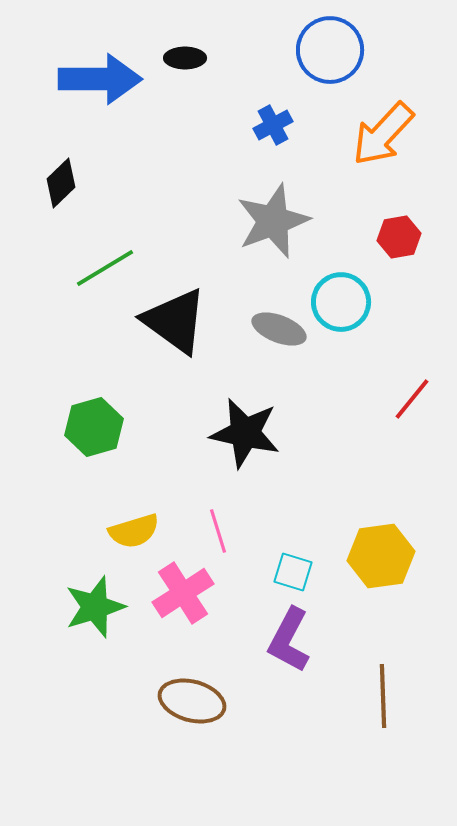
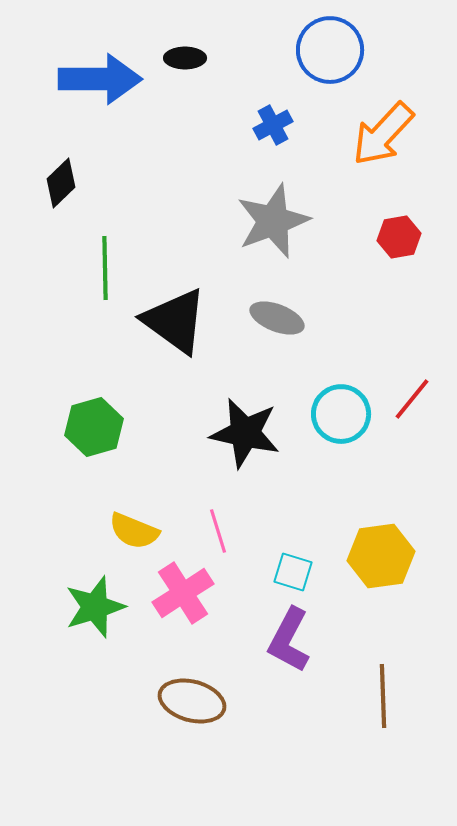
green line: rotated 60 degrees counterclockwise
cyan circle: moved 112 px down
gray ellipse: moved 2 px left, 11 px up
yellow semicircle: rotated 39 degrees clockwise
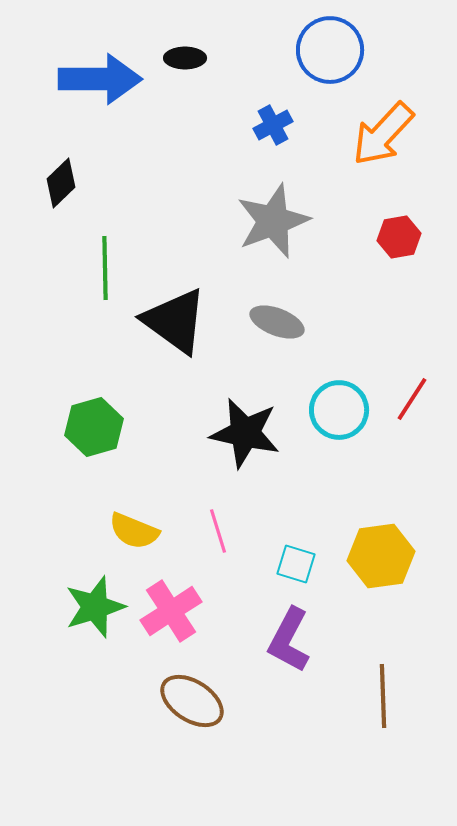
gray ellipse: moved 4 px down
red line: rotated 6 degrees counterclockwise
cyan circle: moved 2 px left, 4 px up
cyan square: moved 3 px right, 8 px up
pink cross: moved 12 px left, 18 px down
brown ellipse: rotated 18 degrees clockwise
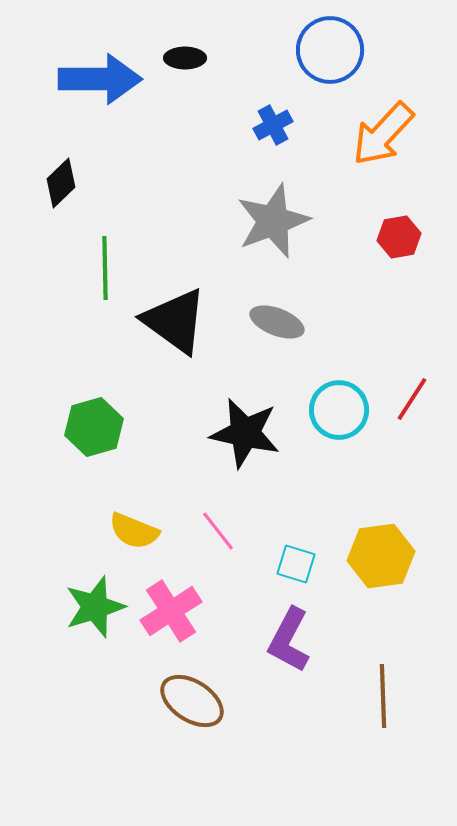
pink line: rotated 21 degrees counterclockwise
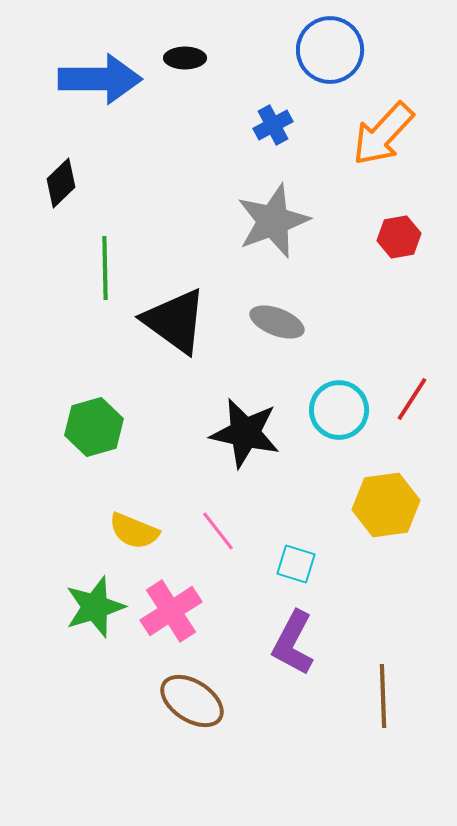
yellow hexagon: moved 5 px right, 51 px up
purple L-shape: moved 4 px right, 3 px down
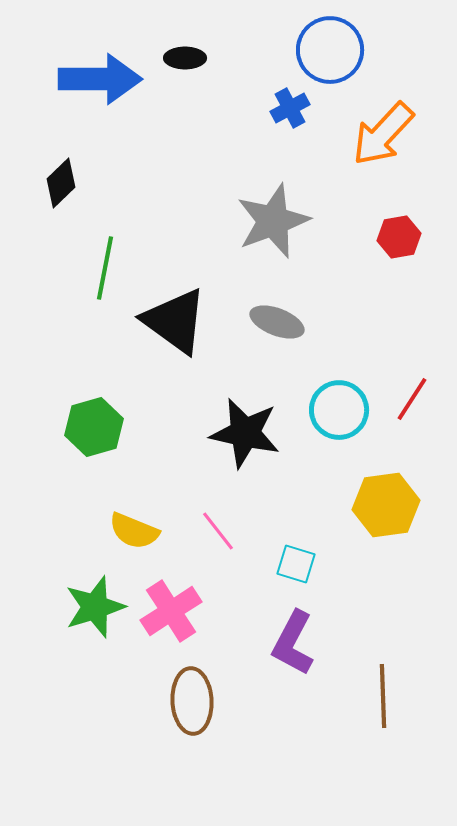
blue cross: moved 17 px right, 17 px up
green line: rotated 12 degrees clockwise
brown ellipse: rotated 54 degrees clockwise
